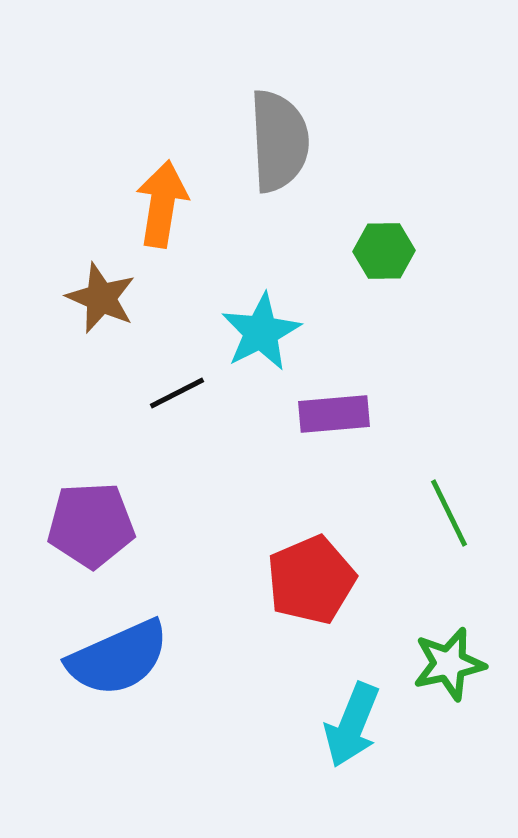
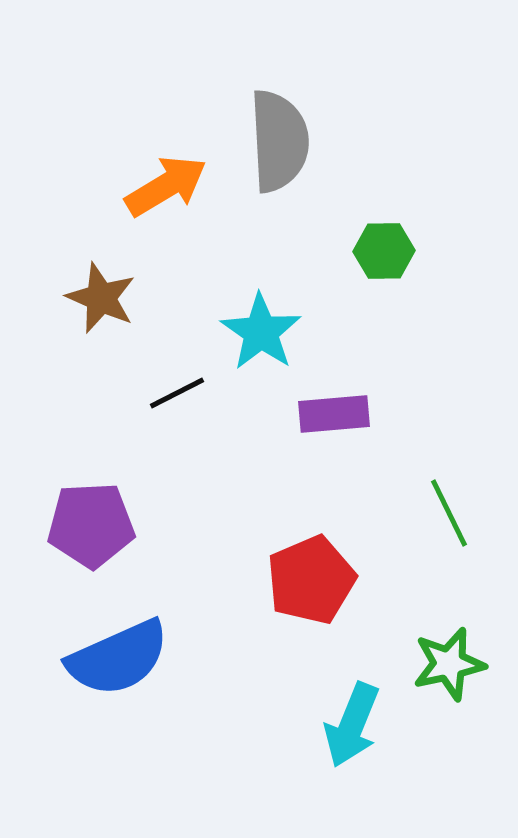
orange arrow: moved 4 px right, 18 px up; rotated 50 degrees clockwise
cyan star: rotated 10 degrees counterclockwise
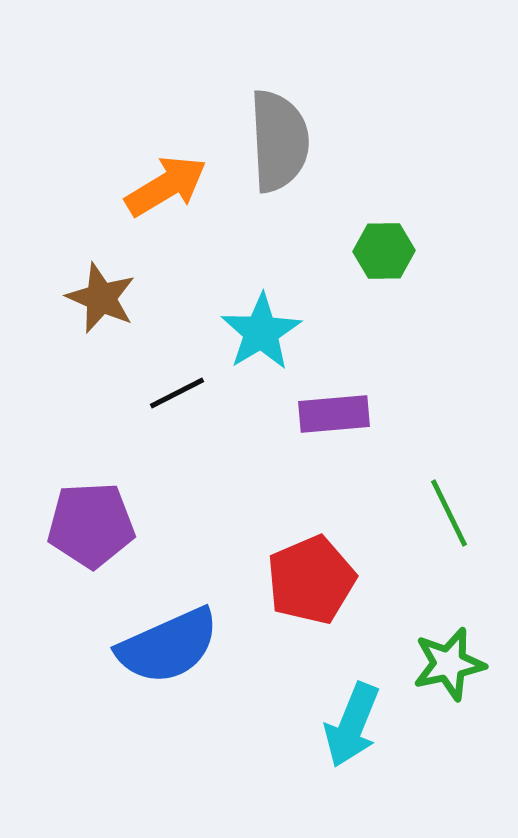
cyan star: rotated 6 degrees clockwise
blue semicircle: moved 50 px right, 12 px up
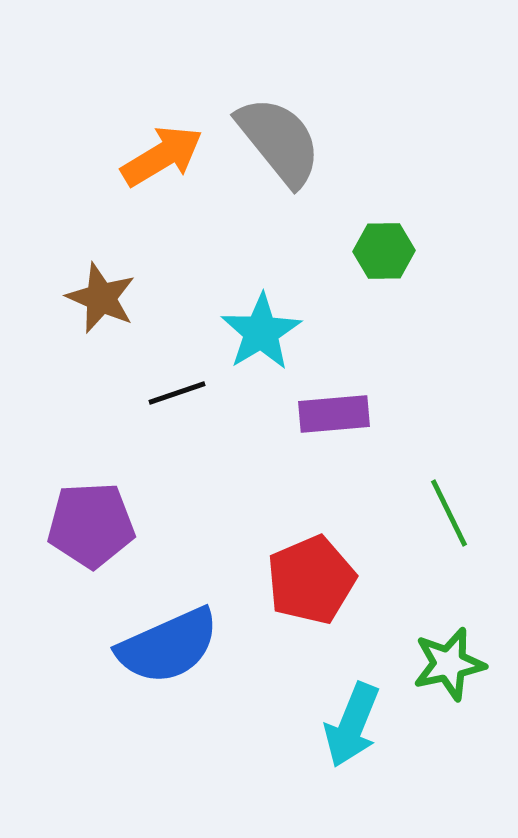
gray semicircle: rotated 36 degrees counterclockwise
orange arrow: moved 4 px left, 30 px up
black line: rotated 8 degrees clockwise
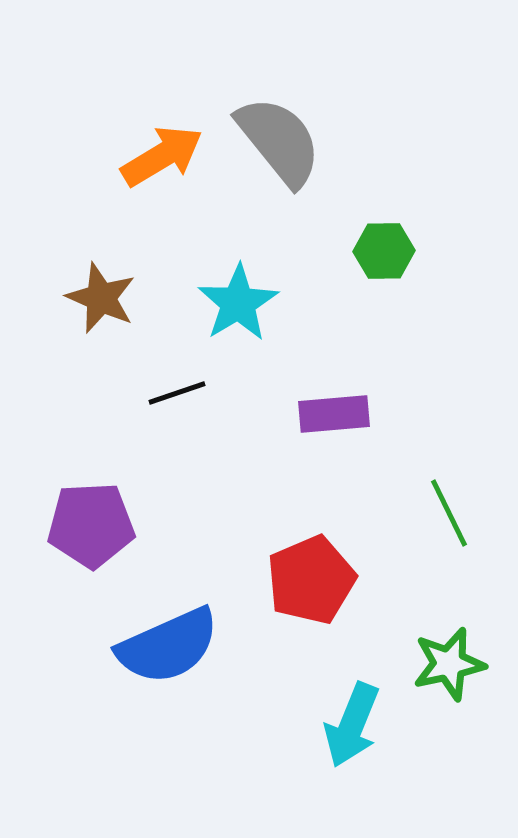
cyan star: moved 23 px left, 29 px up
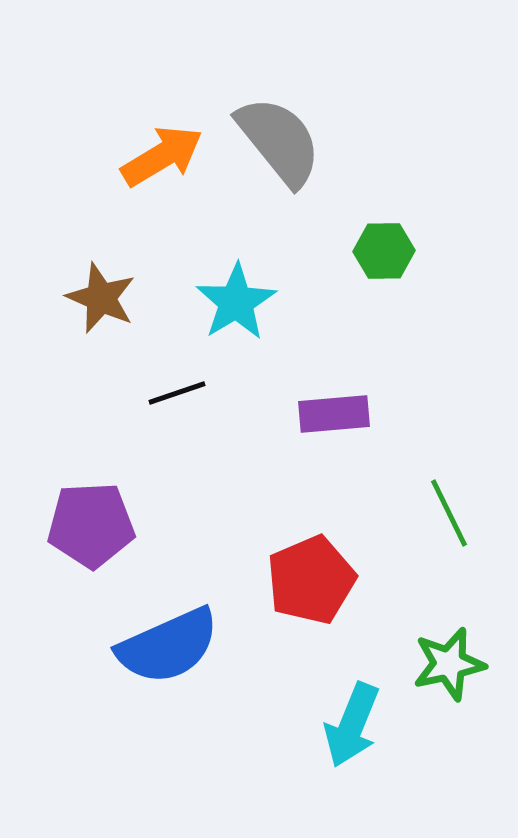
cyan star: moved 2 px left, 1 px up
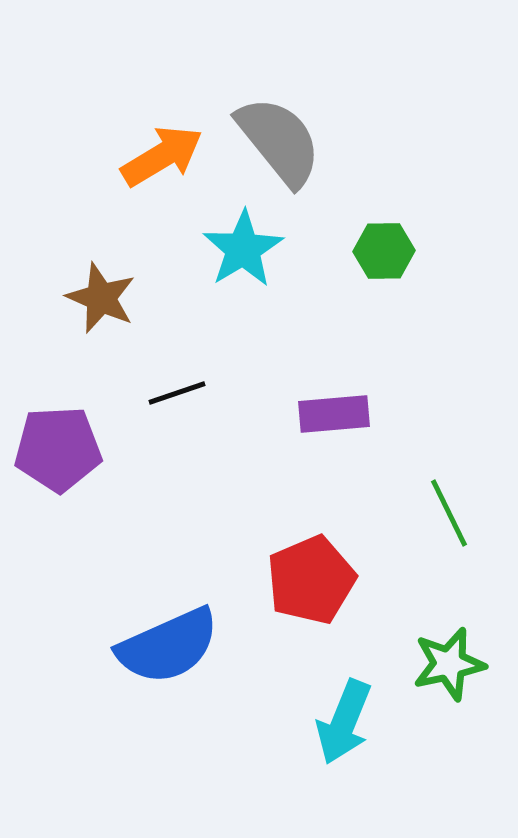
cyan star: moved 7 px right, 53 px up
purple pentagon: moved 33 px left, 76 px up
cyan arrow: moved 8 px left, 3 px up
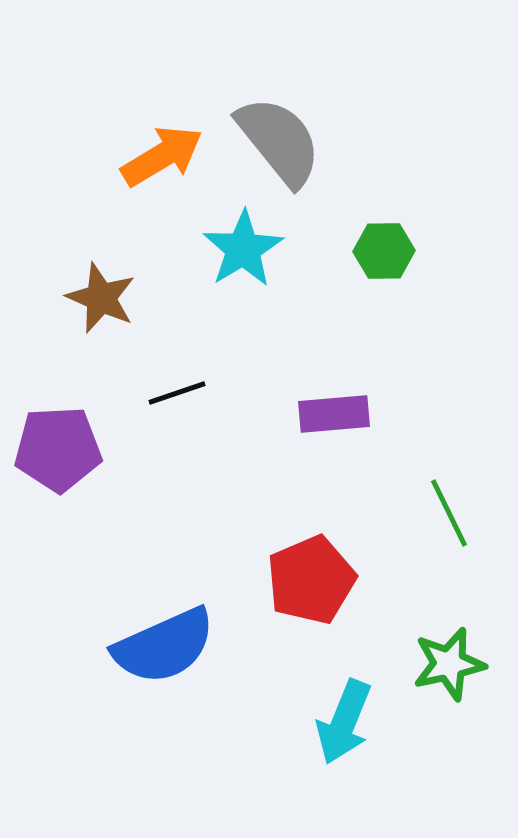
blue semicircle: moved 4 px left
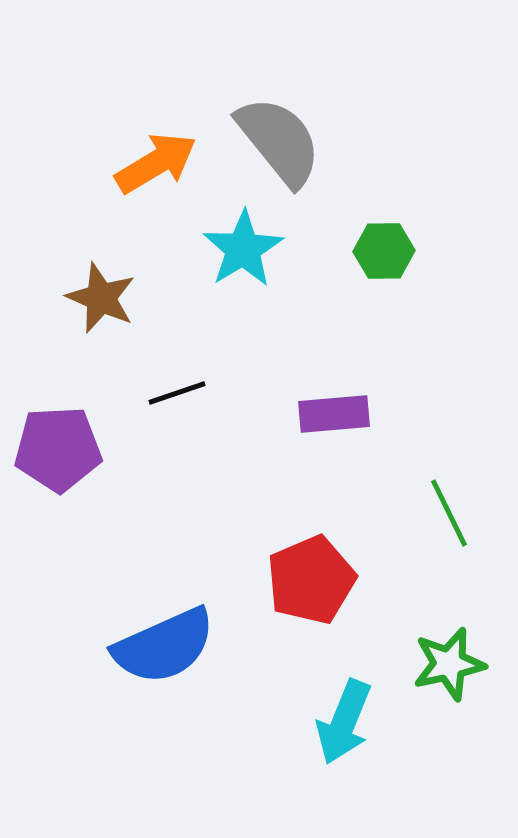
orange arrow: moved 6 px left, 7 px down
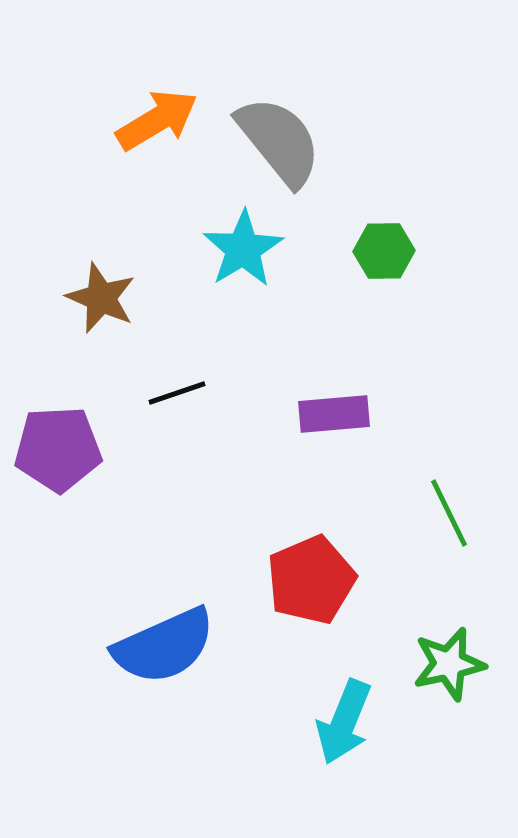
orange arrow: moved 1 px right, 43 px up
